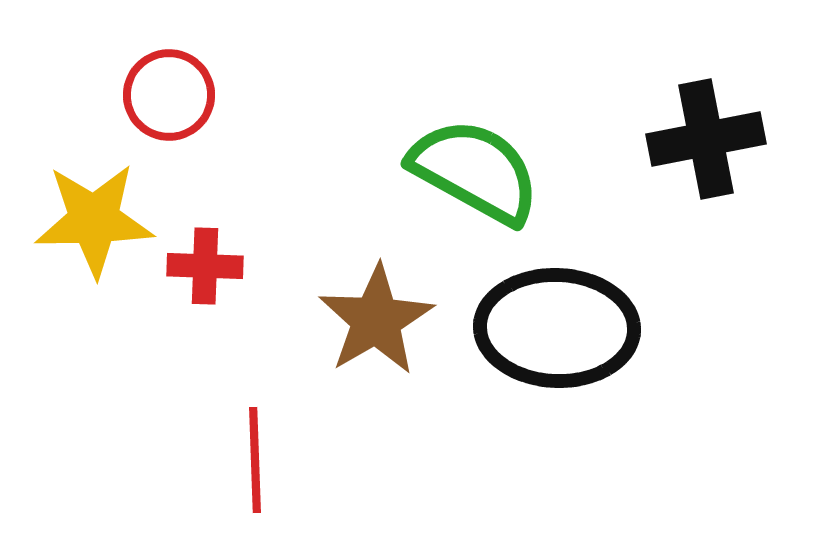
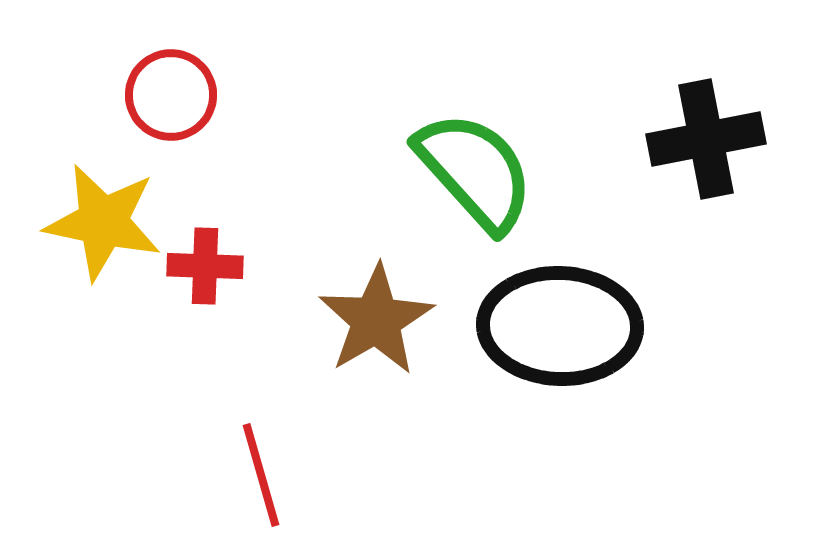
red circle: moved 2 px right
green semicircle: rotated 19 degrees clockwise
yellow star: moved 9 px right, 2 px down; rotated 13 degrees clockwise
black ellipse: moved 3 px right, 2 px up
red line: moved 6 px right, 15 px down; rotated 14 degrees counterclockwise
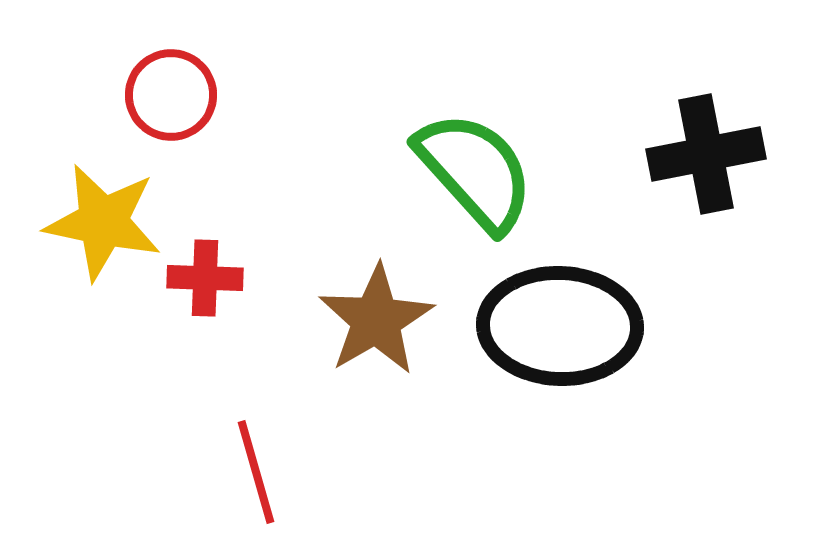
black cross: moved 15 px down
red cross: moved 12 px down
red line: moved 5 px left, 3 px up
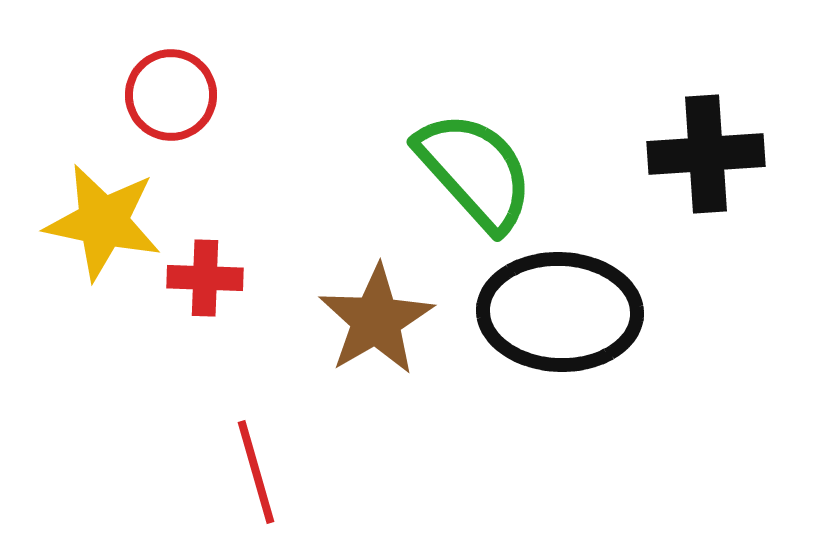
black cross: rotated 7 degrees clockwise
black ellipse: moved 14 px up
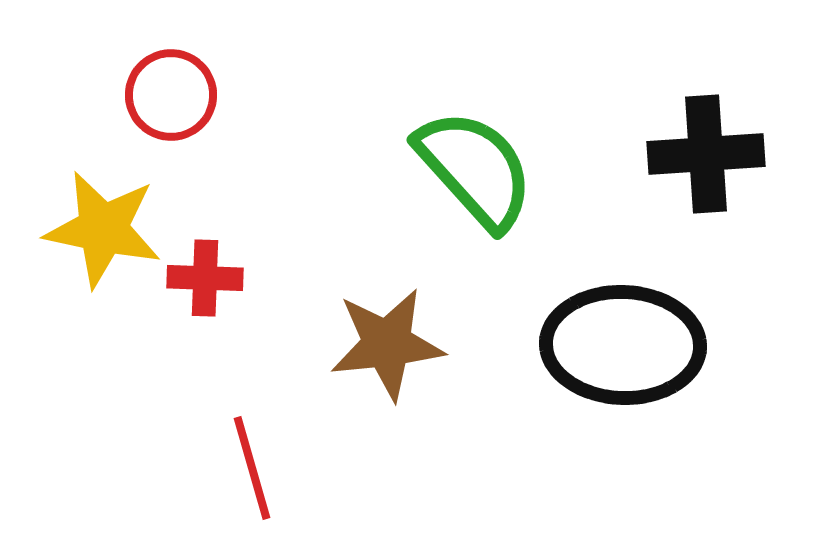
green semicircle: moved 2 px up
yellow star: moved 7 px down
black ellipse: moved 63 px right, 33 px down
brown star: moved 11 px right, 24 px down; rotated 24 degrees clockwise
red line: moved 4 px left, 4 px up
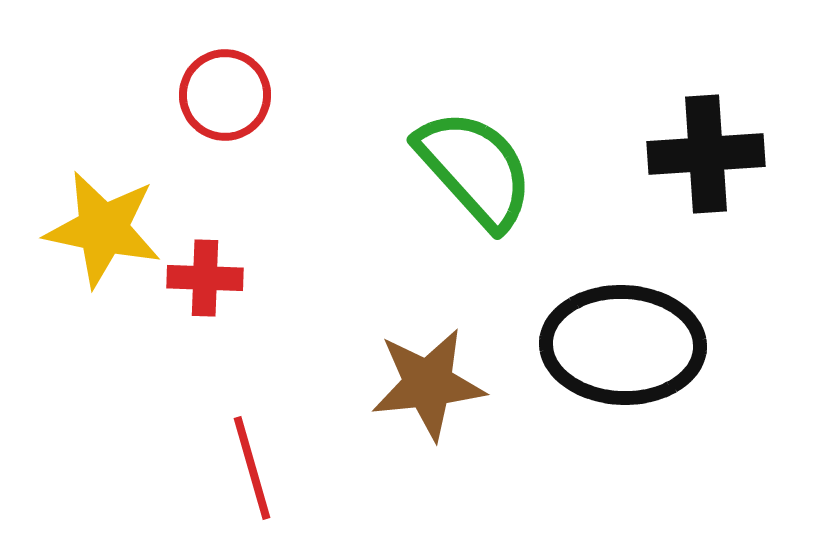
red circle: moved 54 px right
brown star: moved 41 px right, 40 px down
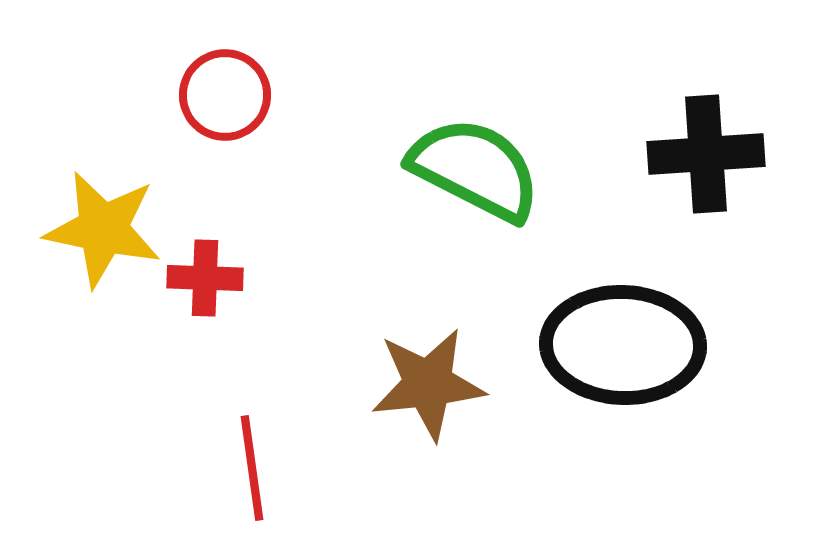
green semicircle: rotated 21 degrees counterclockwise
red line: rotated 8 degrees clockwise
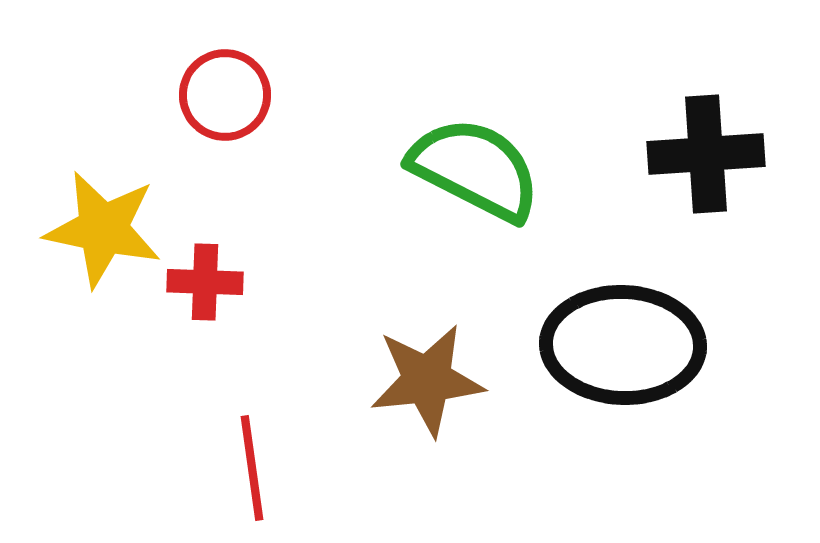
red cross: moved 4 px down
brown star: moved 1 px left, 4 px up
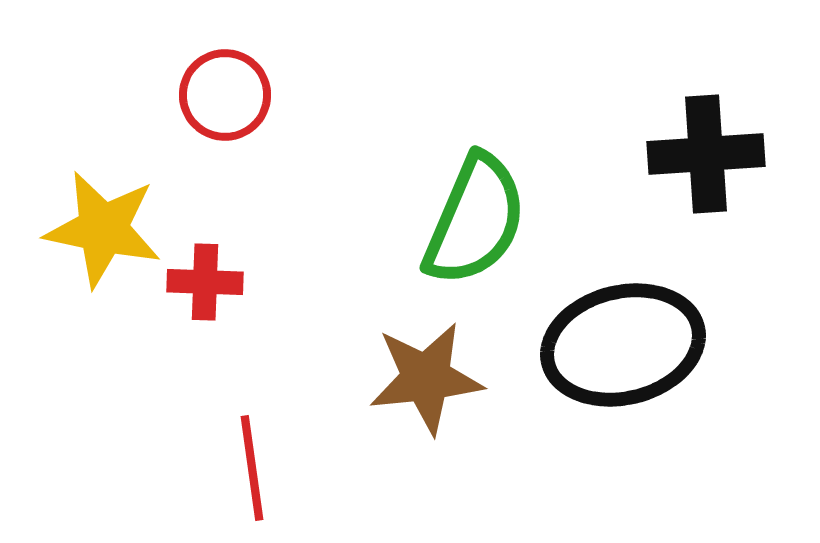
green semicircle: moved 51 px down; rotated 86 degrees clockwise
black ellipse: rotated 16 degrees counterclockwise
brown star: moved 1 px left, 2 px up
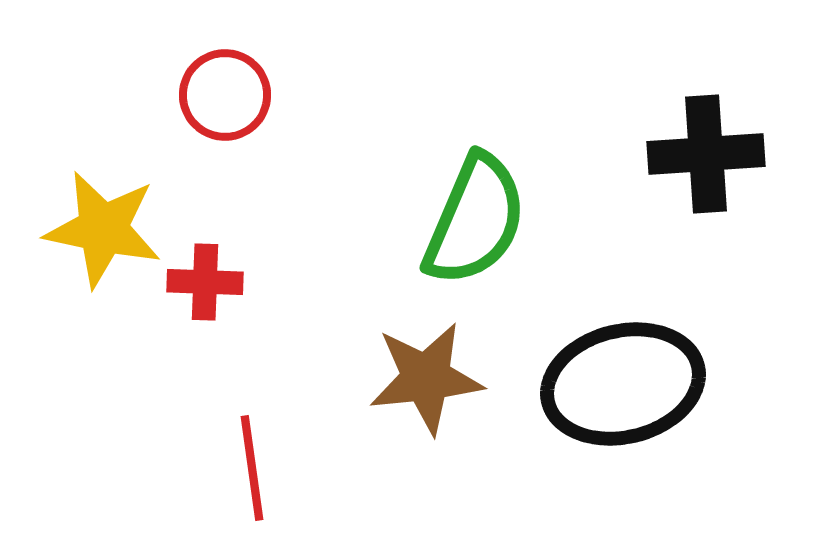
black ellipse: moved 39 px down
